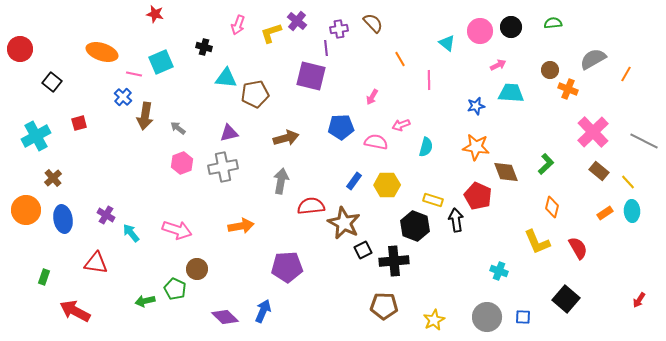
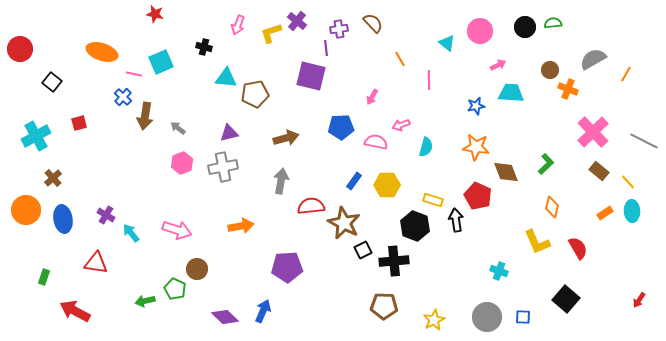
black circle at (511, 27): moved 14 px right
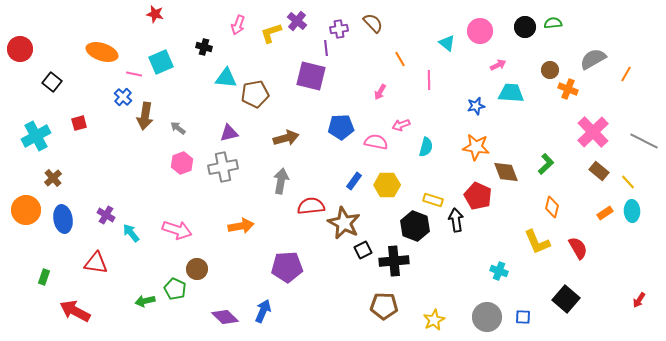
pink arrow at (372, 97): moved 8 px right, 5 px up
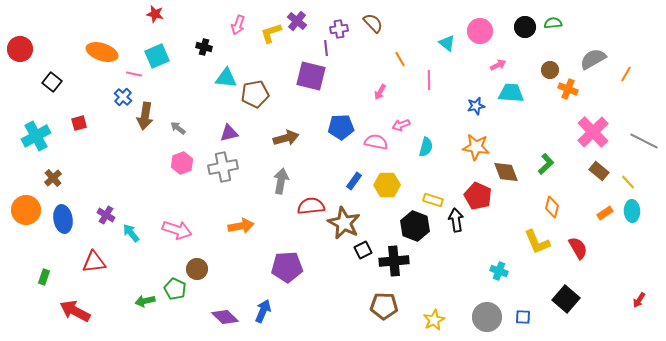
cyan square at (161, 62): moved 4 px left, 6 px up
red triangle at (96, 263): moved 2 px left, 1 px up; rotated 15 degrees counterclockwise
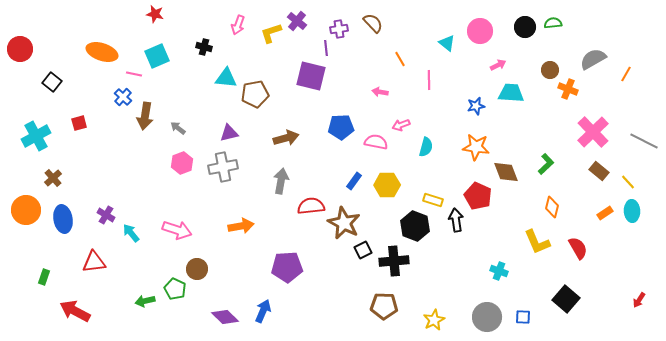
pink arrow at (380, 92): rotated 70 degrees clockwise
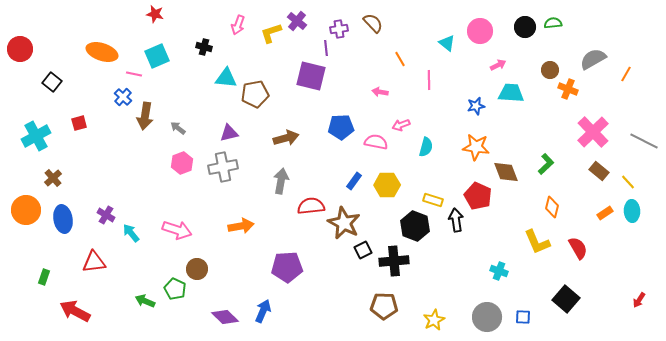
green arrow at (145, 301): rotated 36 degrees clockwise
